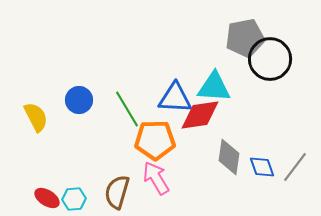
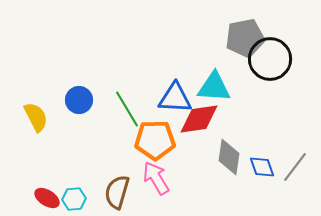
red diamond: moved 1 px left, 4 px down
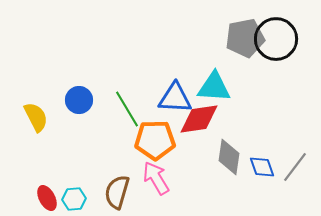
black circle: moved 6 px right, 20 px up
red ellipse: rotated 30 degrees clockwise
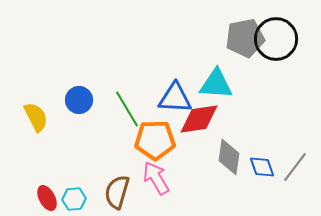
cyan triangle: moved 2 px right, 3 px up
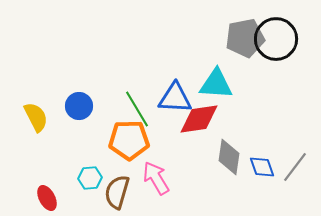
blue circle: moved 6 px down
green line: moved 10 px right
orange pentagon: moved 26 px left
cyan hexagon: moved 16 px right, 21 px up
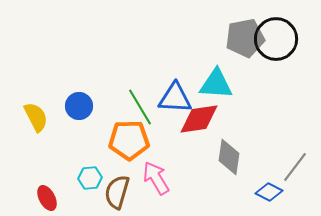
green line: moved 3 px right, 2 px up
blue diamond: moved 7 px right, 25 px down; rotated 44 degrees counterclockwise
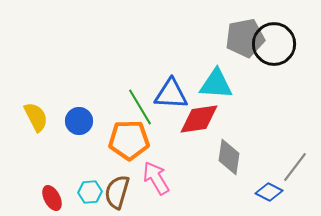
black circle: moved 2 px left, 5 px down
blue triangle: moved 4 px left, 4 px up
blue circle: moved 15 px down
cyan hexagon: moved 14 px down
red ellipse: moved 5 px right
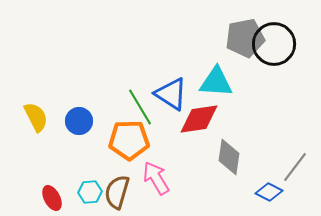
cyan triangle: moved 2 px up
blue triangle: rotated 30 degrees clockwise
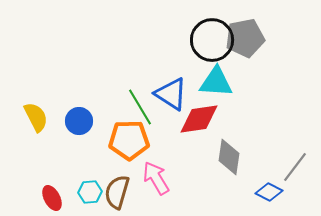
black circle: moved 62 px left, 4 px up
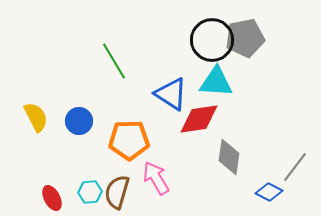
green line: moved 26 px left, 46 px up
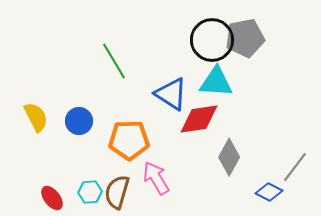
gray diamond: rotated 21 degrees clockwise
red ellipse: rotated 10 degrees counterclockwise
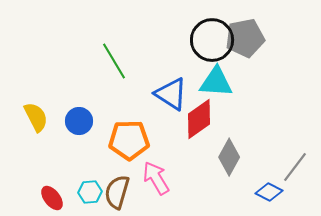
red diamond: rotated 27 degrees counterclockwise
